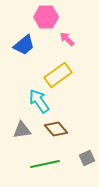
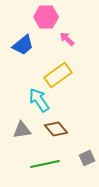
blue trapezoid: moved 1 px left
cyan arrow: moved 1 px up
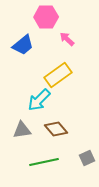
cyan arrow: rotated 100 degrees counterclockwise
green line: moved 1 px left, 2 px up
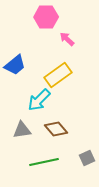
blue trapezoid: moved 8 px left, 20 px down
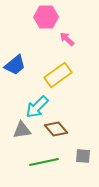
cyan arrow: moved 2 px left, 7 px down
gray square: moved 4 px left, 2 px up; rotated 28 degrees clockwise
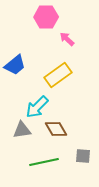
brown diamond: rotated 10 degrees clockwise
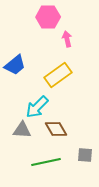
pink hexagon: moved 2 px right
pink arrow: rotated 35 degrees clockwise
gray triangle: rotated 12 degrees clockwise
gray square: moved 2 px right, 1 px up
green line: moved 2 px right
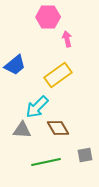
brown diamond: moved 2 px right, 1 px up
gray square: rotated 14 degrees counterclockwise
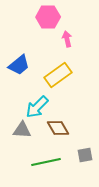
blue trapezoid: moved 4 px right
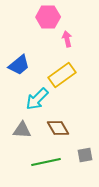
yellow rectangle: moved 4 px right
cyan arrow: moved 8 px up
